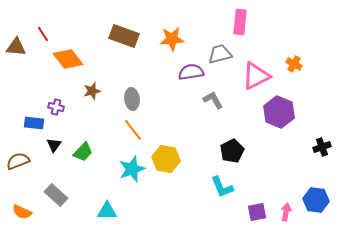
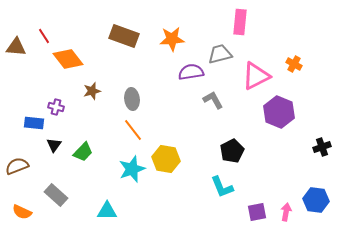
red line: moved 1 px right, 2 px down
brown semicircle: moved 1 px left, 5 px down
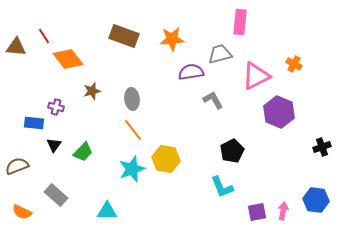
pink arrow: moved 3 px left, 1 px up
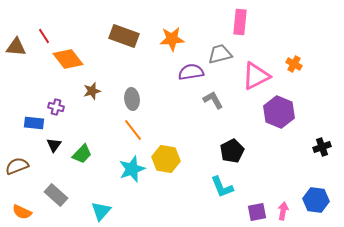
green trapezoid: moved 1 px left, 2 px down
cyan triangle: moved 6 px left; rotated 50 degrees counterclockwise
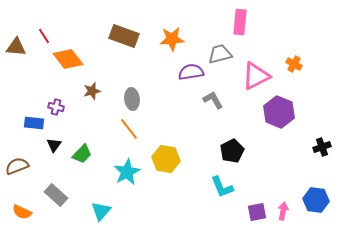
orange line: moved 4 px left, 1 px up
cyan star: moved 5 px left, 3 px down; rotated 8 degrees counterclockwise
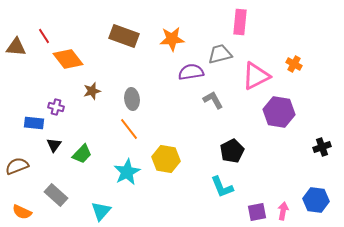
purple hexagon: rotated 12 degrees counterclockwise
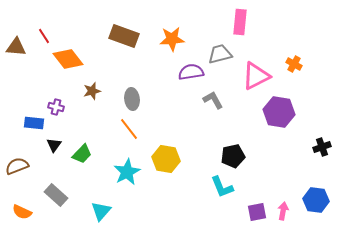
black pentagon: moved 1 px right, 5 px down; rotated 15 degrees clockwise
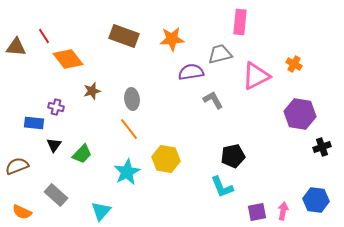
purple hexagon: moved 21 px right, 2 px down
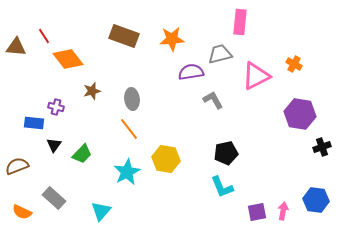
black pentagon: moved 7 px left, 3 px up
gray rectangle: moved 2 px left, 3 px down
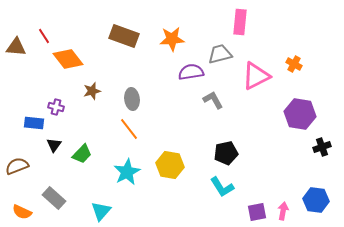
yellow hexagon: moved 4 px right, 6 px down
cyan L-shape: rotated 10 degrees counterclockwise
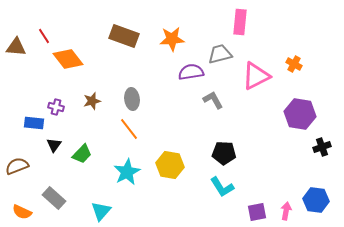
brown star: moved 10 px down
black pentagon: moved 2 px left; rotated 15 degrees clockwise
pink arrow: moved 3 px right
